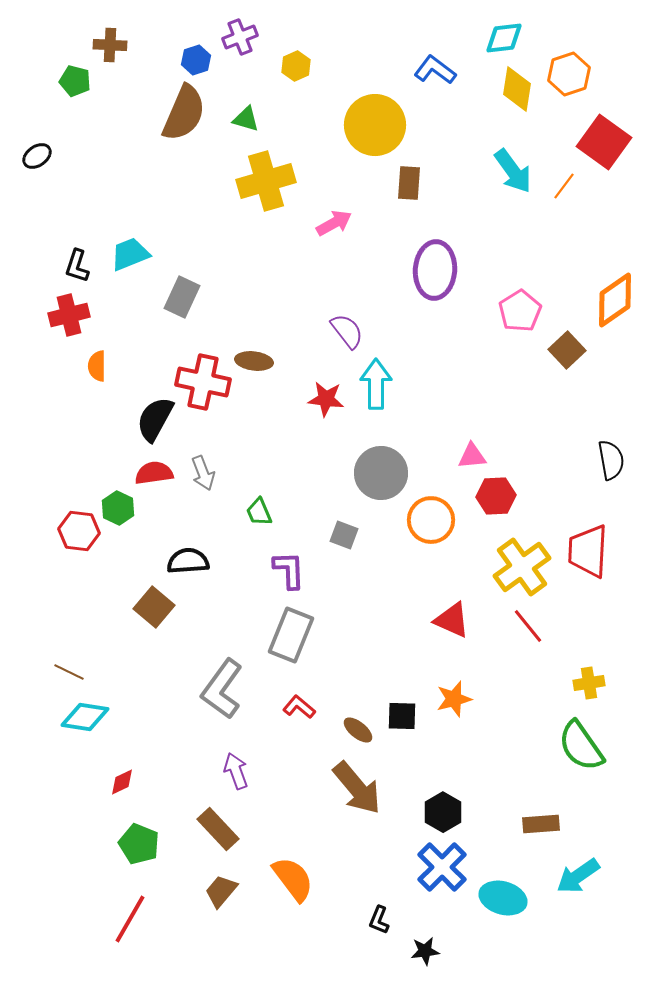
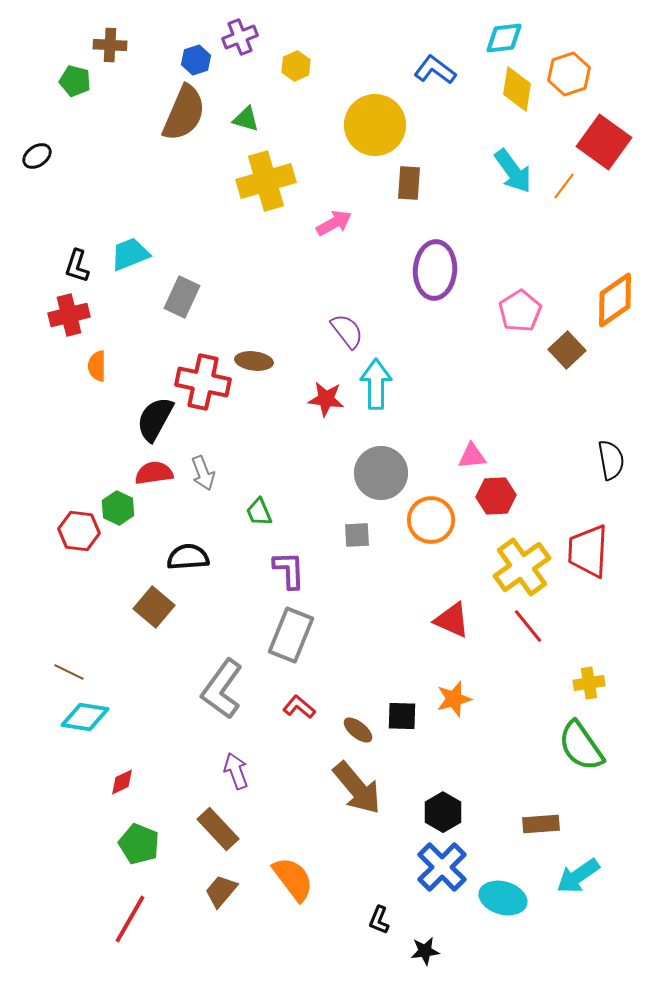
gray square at (344, 535): moved 13 px right; rotated 24 degrees counterclockwise
black semicircle at (188, 561): moved 4 px up
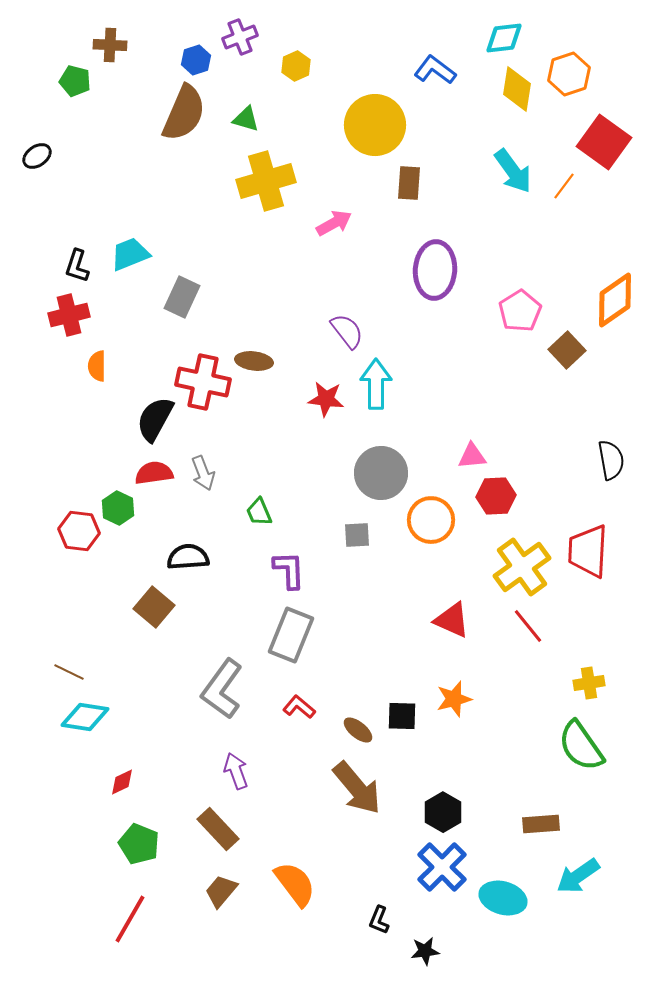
orange semicircle at (293, 879): moved 2 px right, 5 px down
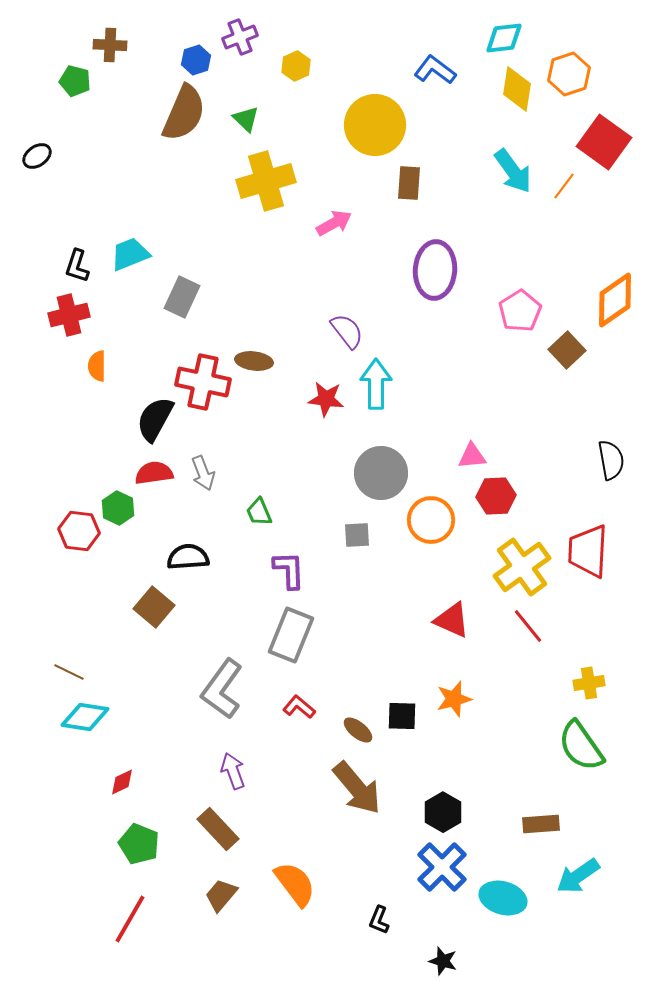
green triangle at (246, 119): rotated 28 degrees clockwise
purple arrow at (236, 771): moved 3 px left
brown trapezoid at (221, 891): moved 4 px down
black star at (425, 951): moved 18 px right, 10 px down; rotated 24 degrees clockwise
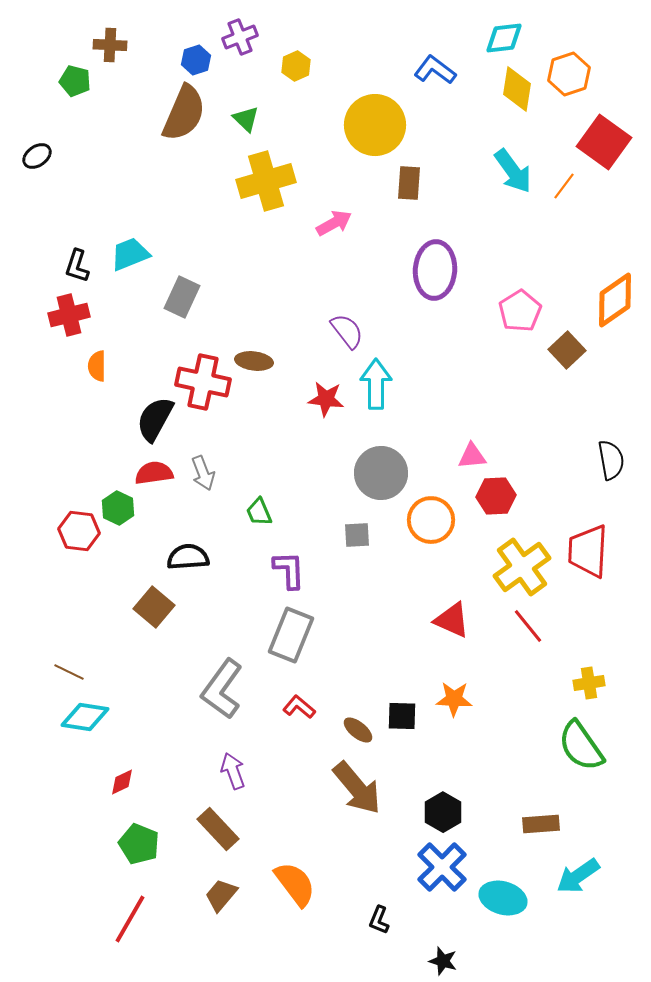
orange star at (454, 699): rotated 18 degrees clockwise
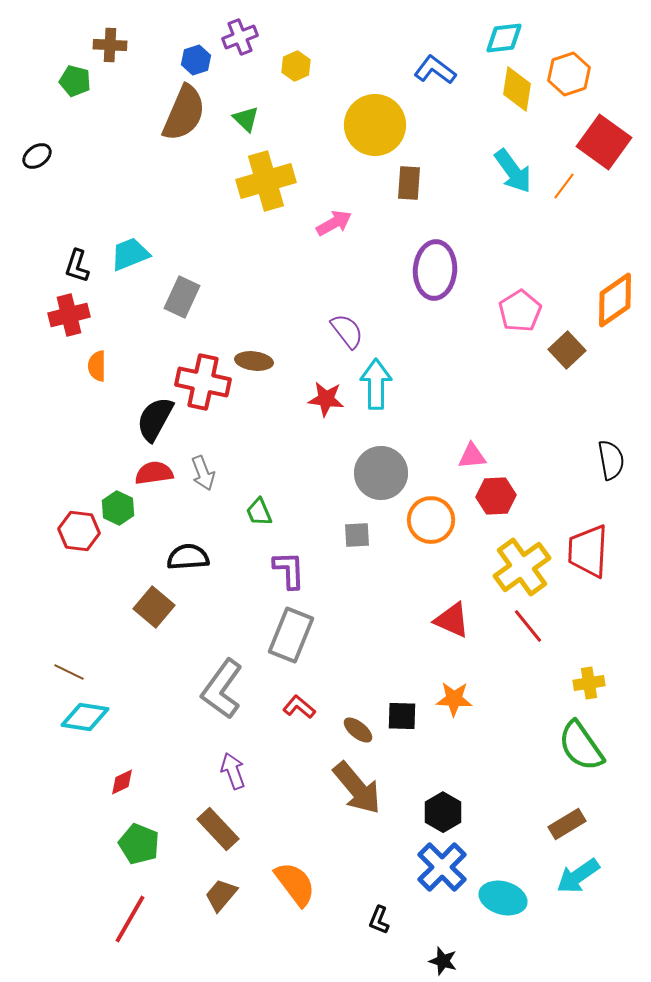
brown rectangle at (541, 824): moved 26 px right; rotated 27 degrees counterclockwise
